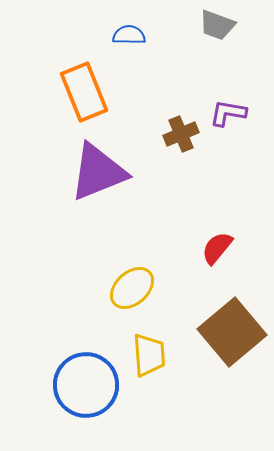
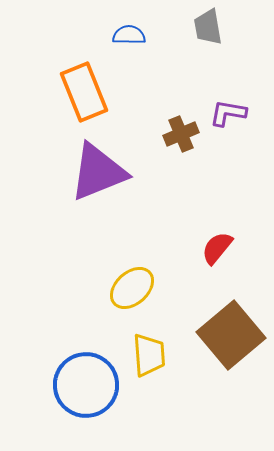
gray trapezoid: moved 9 px left, 2 px down; rotated 60 degrees clockwise
brown square: moved 1 px left, 3 px down
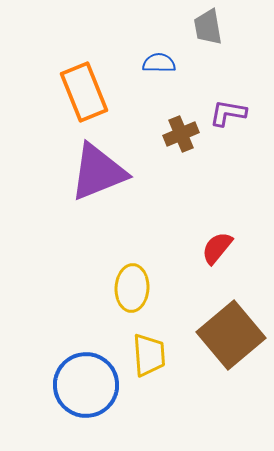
blue semicircle: moved 30 px right, 28 px down
yellow ellipse: rotated 45 degrees counterclockwise
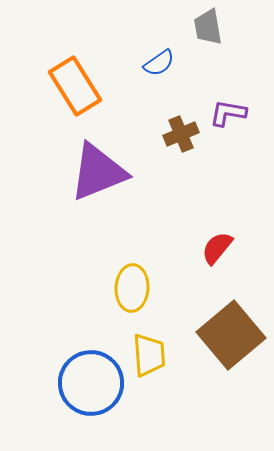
blue semicircle: rotated 144 degrees clockwise
orange rectangle: moved 9 px left, 6 px up; rotated 10 degrees counterclockwise
blue circle: moved 5 px right, 2 px up
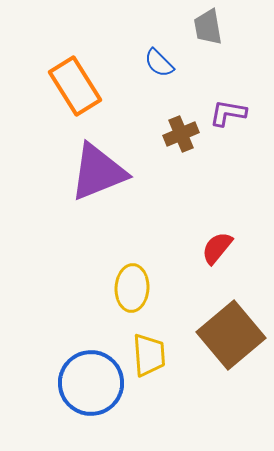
blue semicircle: rotated 80 degrees clockwise
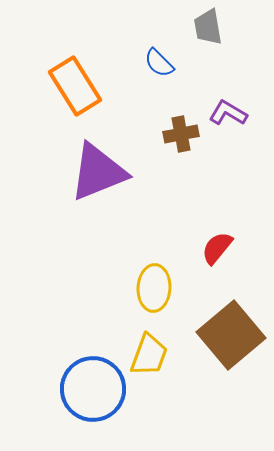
purple L-shape: rotated 21 degrees clockwise
brown cross: rotated 12 degrees clockwise
yellow ellipse: moved 22 px right
yellow trapezoid: rotated 24 degrees clockwise
blue circle: moved 2 px right, 6 px down
